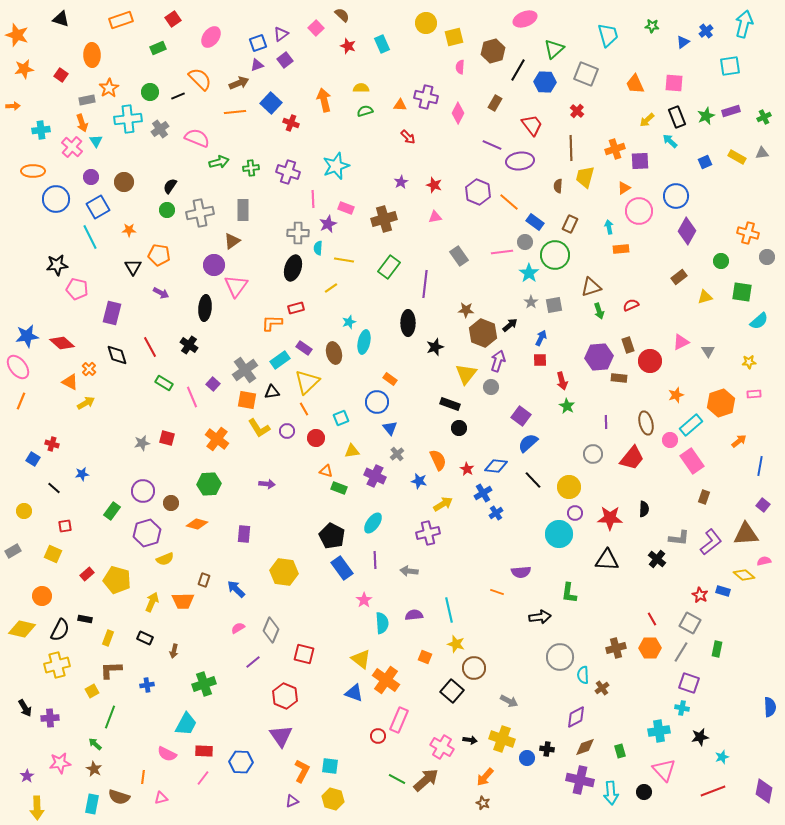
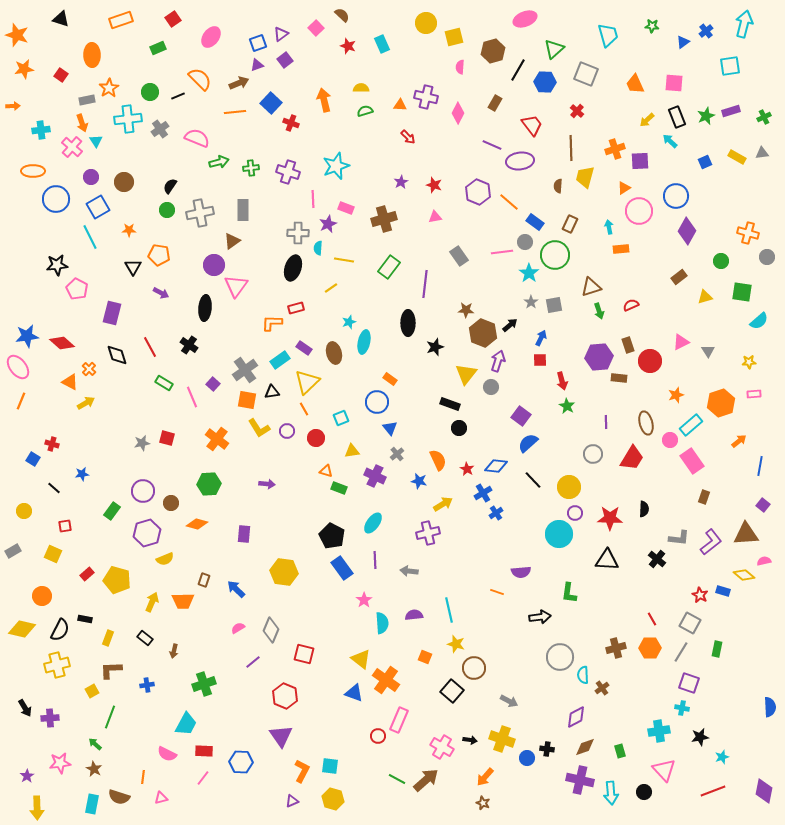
pink pentagon at (77, 289): rotated 15 degrees clockwise
red trapezoid at (632, 458): rotated 8 degrees counterclockwise
black rectangle at (145, 638): rotated 14 degrees clockwise
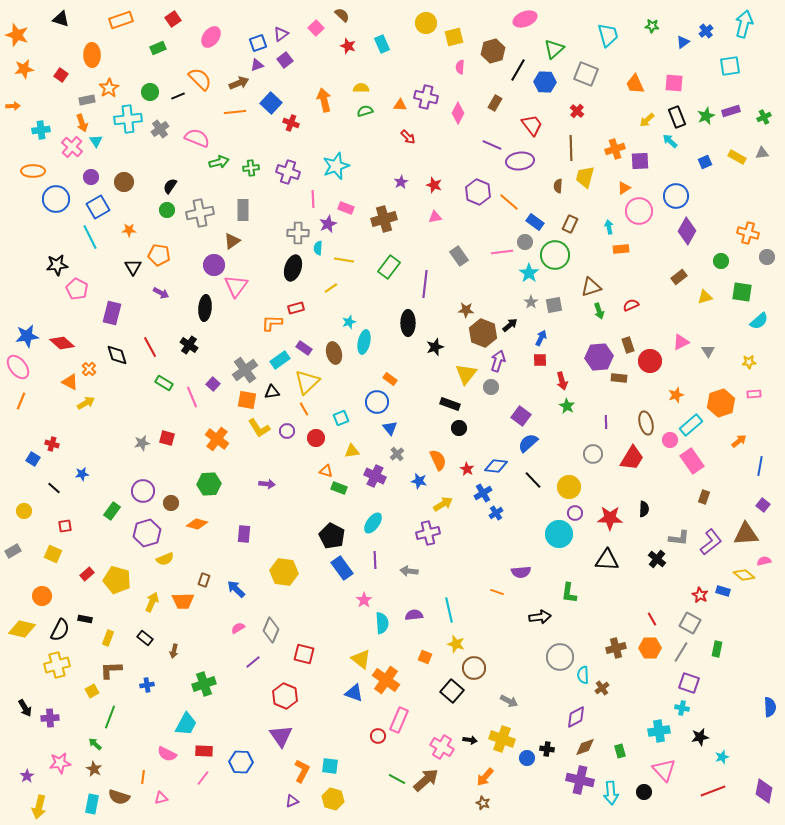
yellow arrow at (37, 808): moved 2 px right, 1 px up; rotated 15 degrees clockwise
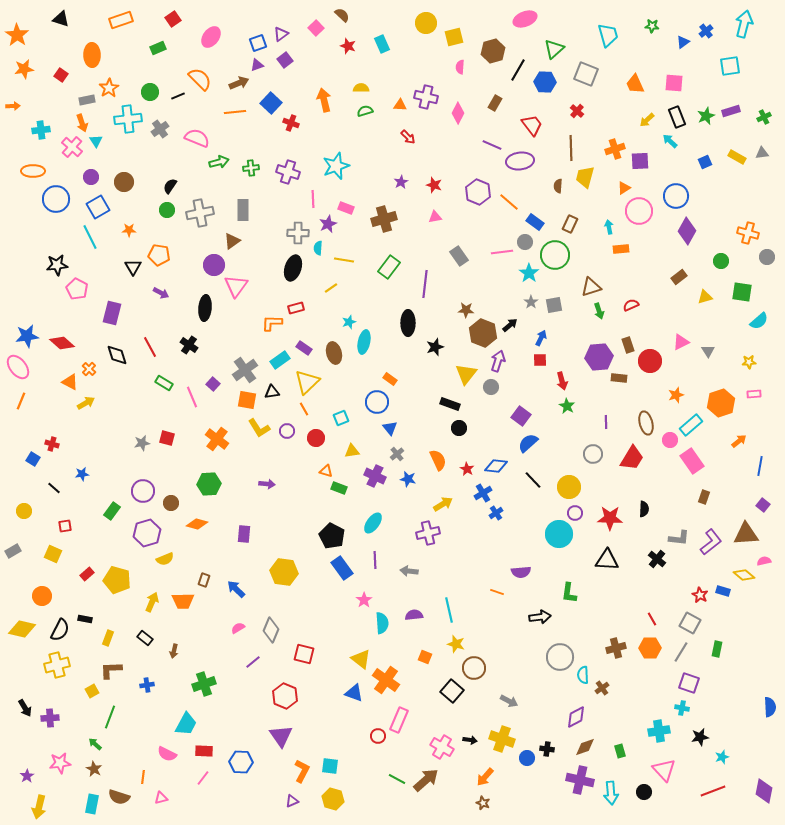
orange star at (17, 35): rotated 15 degrees clockwise
blue star at (419, 481): moved 11 px left, 2 px up
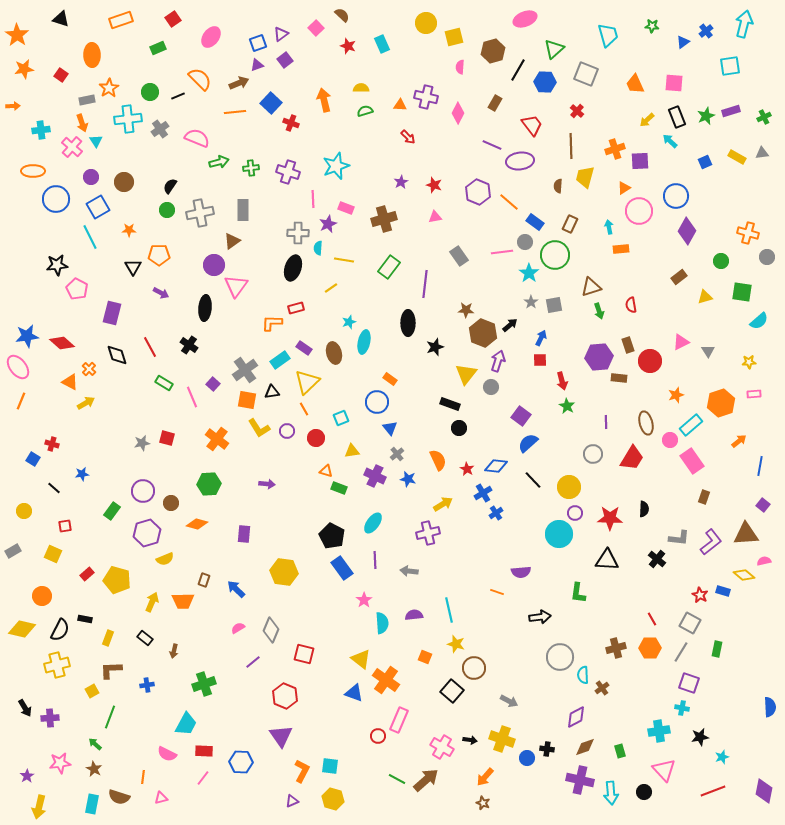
brown line at (571, 148): moved 2 px up
orange pentagon at (159, 255): rotated 10 degrees counterclockwise
red semicircle at (631, 305): rotated 77 degrees counterclockwise
green L-shape at (569, 593): moved 9 px right
